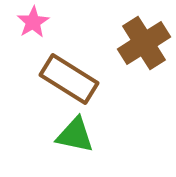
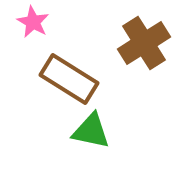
pink star: rotated 12 degrees counterclockwise
green triangle: moved 16 px right, 4 px up
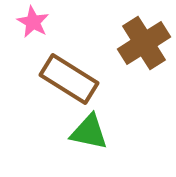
green triangle: moved 2 px left, 1 px down
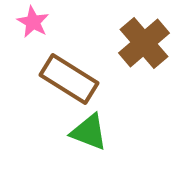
brown cross: rotated 9 degrees counterclockwise
green triangle: rotated 9 degrees clockwise
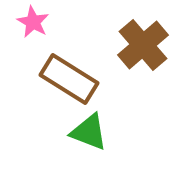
brown cross: moved 1 px left, 2 px down
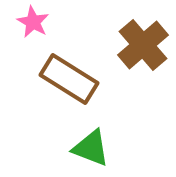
green triangle: moved 2 px right, 16 px down
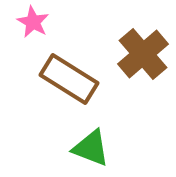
brown cross: moved 9 px down
